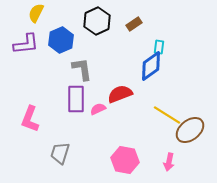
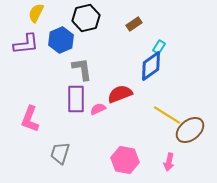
black hexagon: moved 11 px left, 3 px up; rotated 12 degrees clockwise
cyan rectangle: rotated 24 degrees clockwise
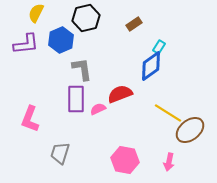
yellow line: moved 1 px right, 2 px up
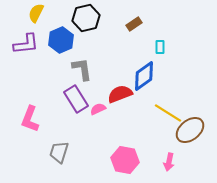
cyan rectangle: moved 1 px right; rotated 32 degrees counterclockwise
blue diamond: moved 7 px left, 10 px down
purple rectangle: rotated 32 degrees counterclockwise
gray trapezoid: moved 1 px left, 1 px up
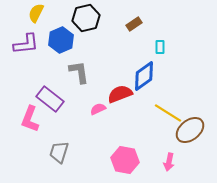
gray L-shape: moved 3 px left, 3 px down
purple rectangle: moved 26 px left; rotated 20 degrees counterclockwise
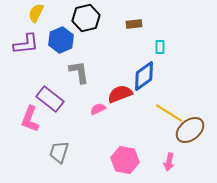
brown rectangle: rotated 28 degrees clockwise
yellow line: moved 1 px right
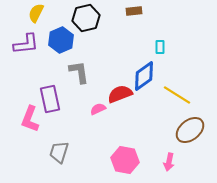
brown rectangle: moved 13 px up
purple rectangle: rotated 40 degrees clockwise
yellow line: moved 8 px right, 18 px up
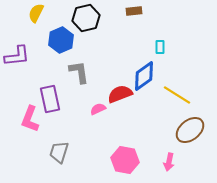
purple L-shape: moved 9 px left, 12 px down
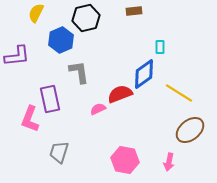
blue diamond: moved 2 px up
yellow line: moved 2 px right, 2 px up
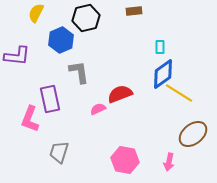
purple L-shape: rotated 12 degrees clockwise
blue diamond: moved 19 px right
brown ellipse: moved 3 px right, 4 px down
